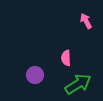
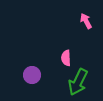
purple circle: moved 3 px left
green arrow: moved 2 px up; rotated 148 degrees clockwise
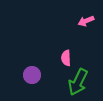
pink arrow: rotated 84 degrees counterclockwise
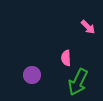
pink arrow: moved 2 px right, 6 px down; rotated 112 degrees counterclockwise
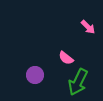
pink semicircle: rotated 49 degrees counterclockwise
purple circle: moved 3 px right
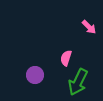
pink arrow: moved 1 px right
pink semicircle: rotated 70 degrees clockwise
